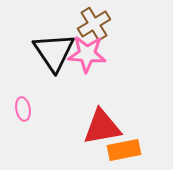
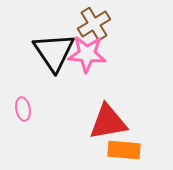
red triangle: moved 6 px right, 5 px up
orange rectangle: rotated 16 degrees clockwise
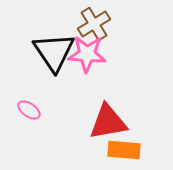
pink ellipse: moved 6 px right, 1 px down; rotated 45 degrees counterclockwise
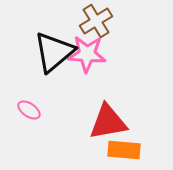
brown cross: moved 2 px right, 3 px up
black triangle: rotated 24 degrees clockwise
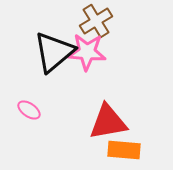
pink star: moved 2 px up
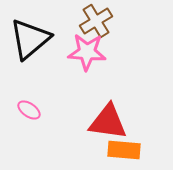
black triangle: moved 24 px left, 13 px up
red triangle: rotated 18 degrees clockwise
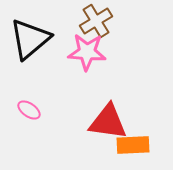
orange rectangle: moved 9 px right, 5 px up; rotated 8 degrees counterclockwise
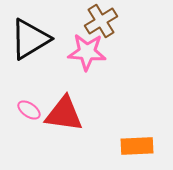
brown cross: moved 5 px right
black triangle: rotated 9 degrees clockwise
red triangle: moved 44 px left, 8 px up
orange rectangle: moved 4 px right, 1 px down
